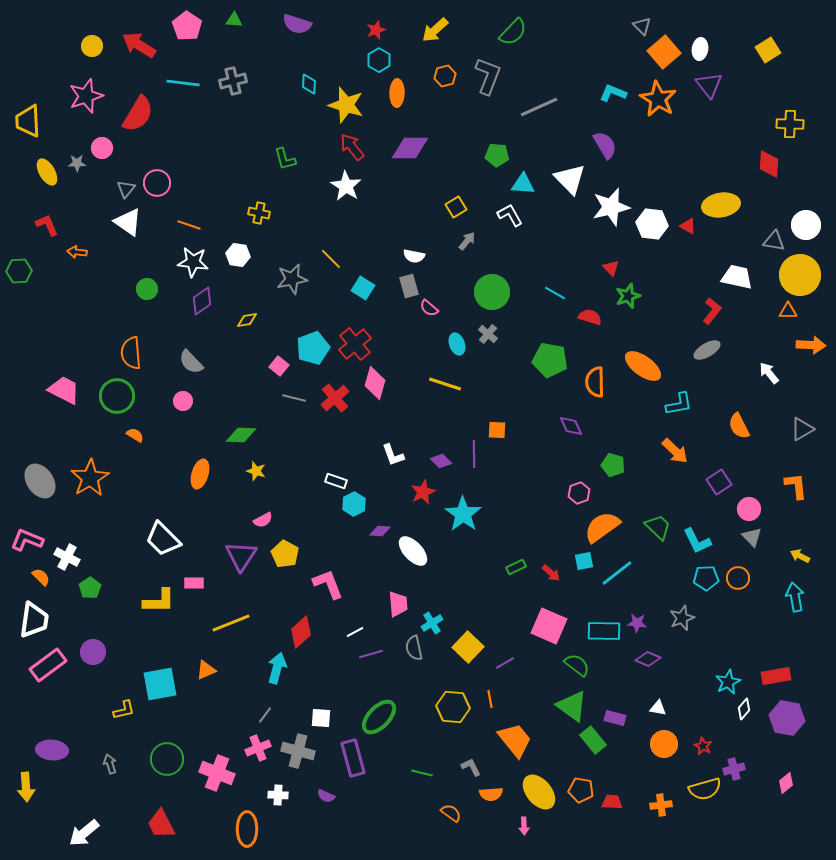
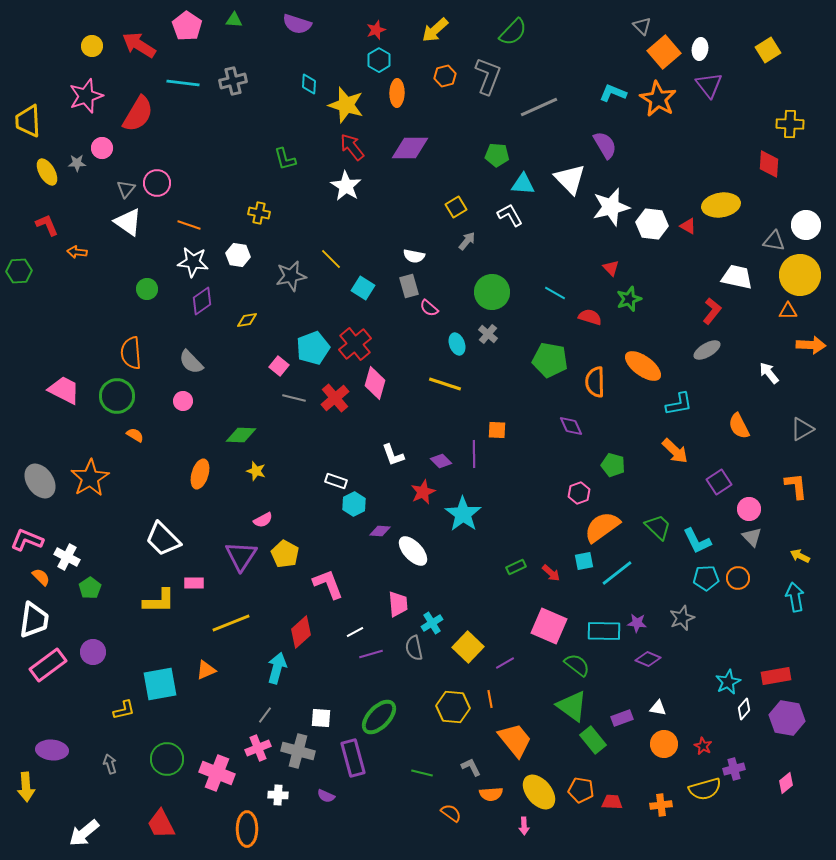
gray star at (292, 279): moved 1 px left, 3 px up
green star at (628, 296): moved 1 px right, 3 px down
purple rectangle at (615, 718): moved 7 px right; rotated 35 degrees counterclockwise
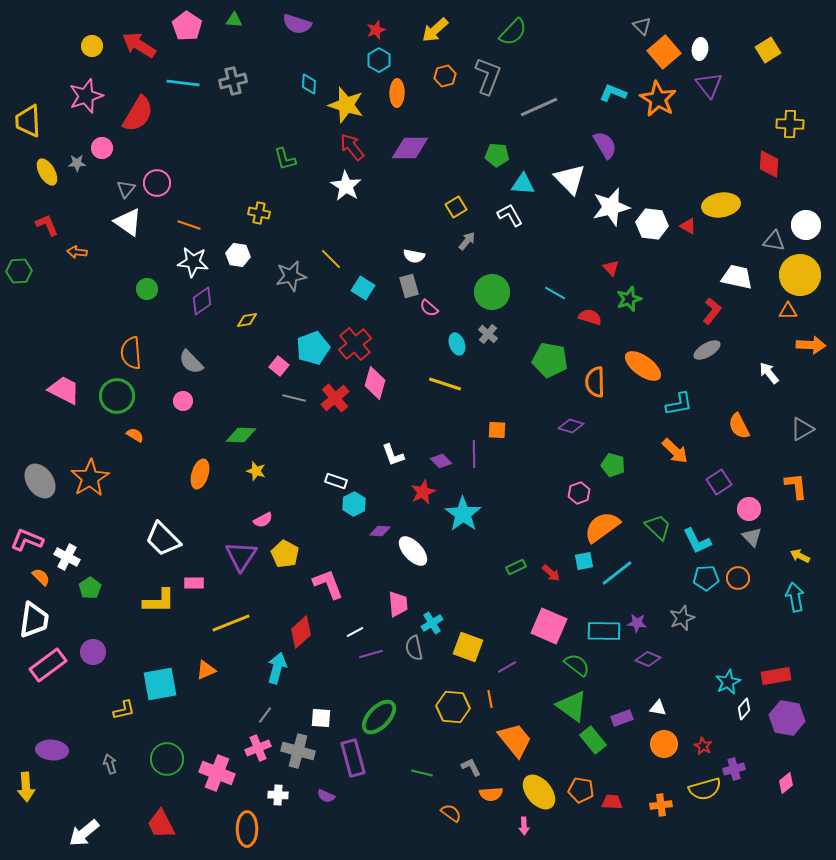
purple diamond at (571, 426): rotated 50 degrees counterclockwise
yellow square at (468, 647): rotated 24 degrees counterclockwise
purple line at (505, 663): moved 2 px right, 4 px down
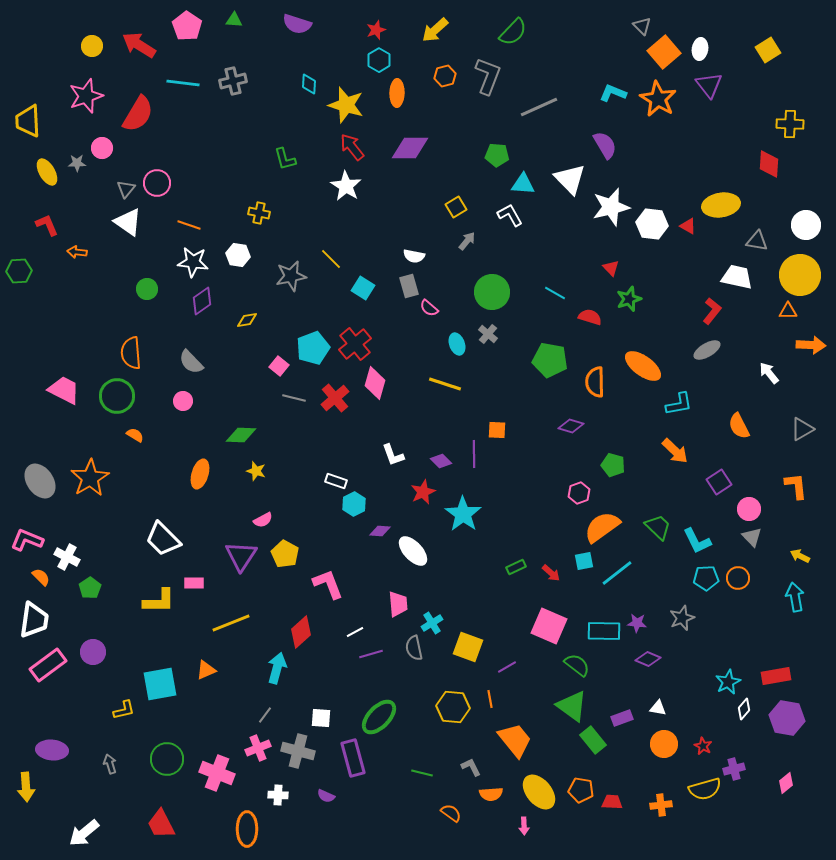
gray triangle at (774, 241): moved 17 px left
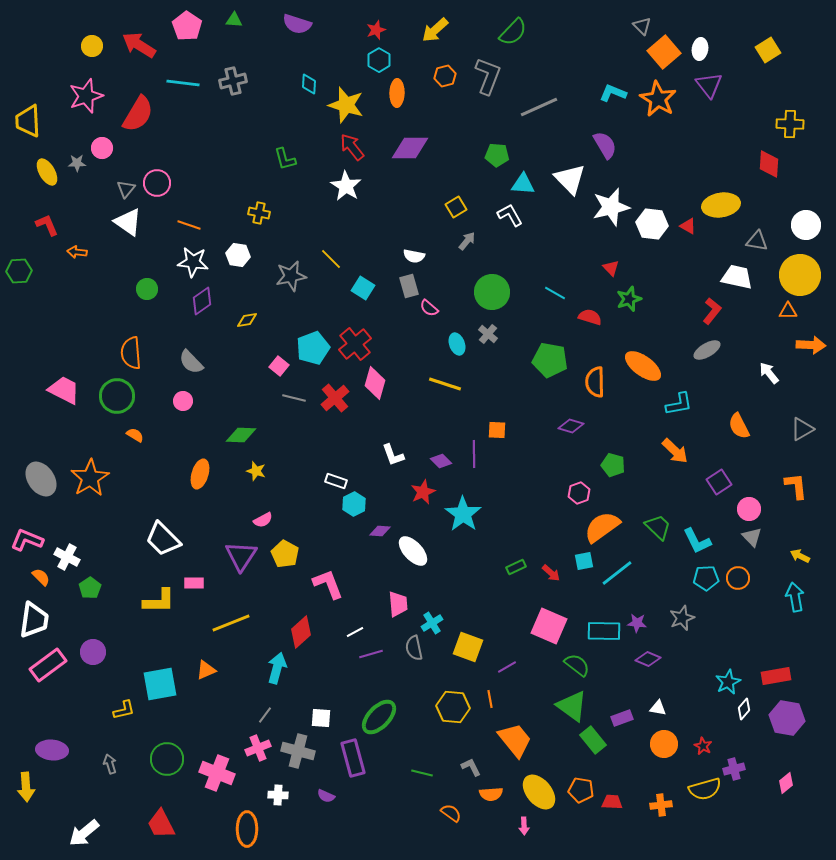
gray ellipse at (40, 481): moved 1 px right, 2 px up
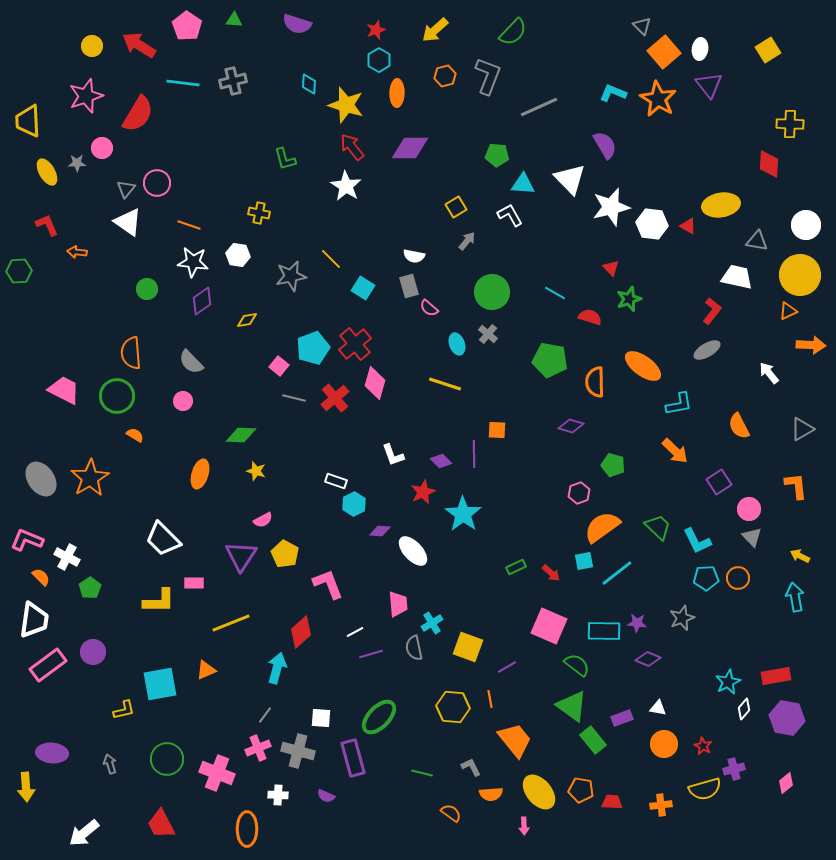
orange triangle at (788, 311): rotated 24 degrees counterclockwise
purple ellipse at (52, 750): moved 3 px down
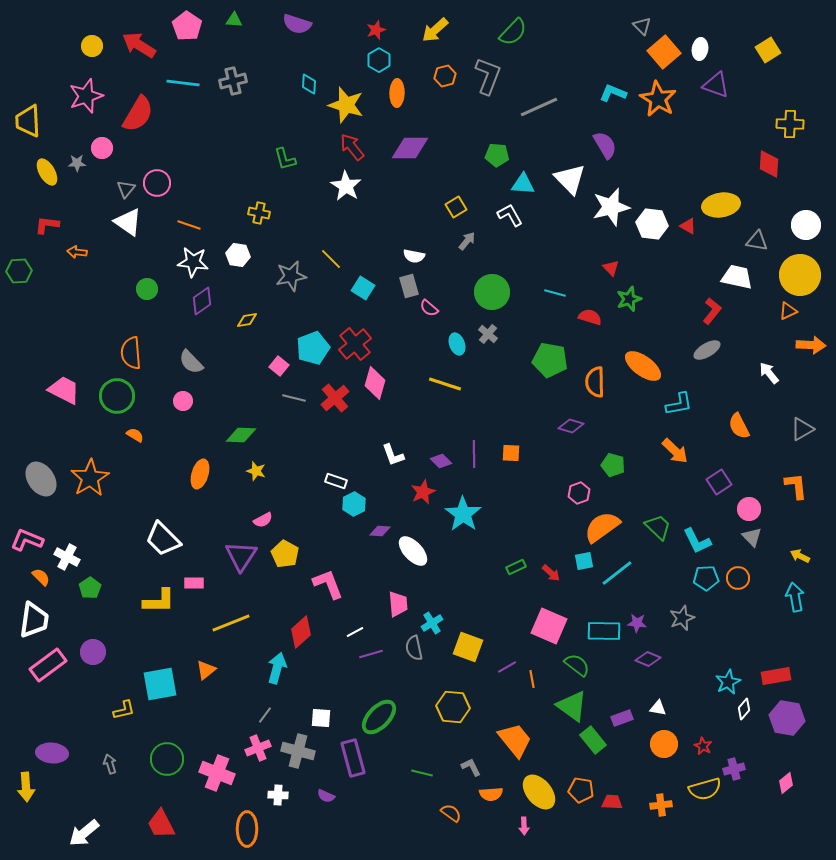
purple triangle at (709, 85): moved 7 px right; rotated 32 degrees counterclockwise
red L-shape at (47, 225): rotated 60 degrees counterclockwise
cyan line at (555, 293): rotated 15 degrees counterclockwise
orange square at (497, 430): moved 14 px right, 23 px down
orange triangle at (206, 670): rotated 15 degrees counterclockwise
orange line at (490, 699): moved 42 px right, 20 px up
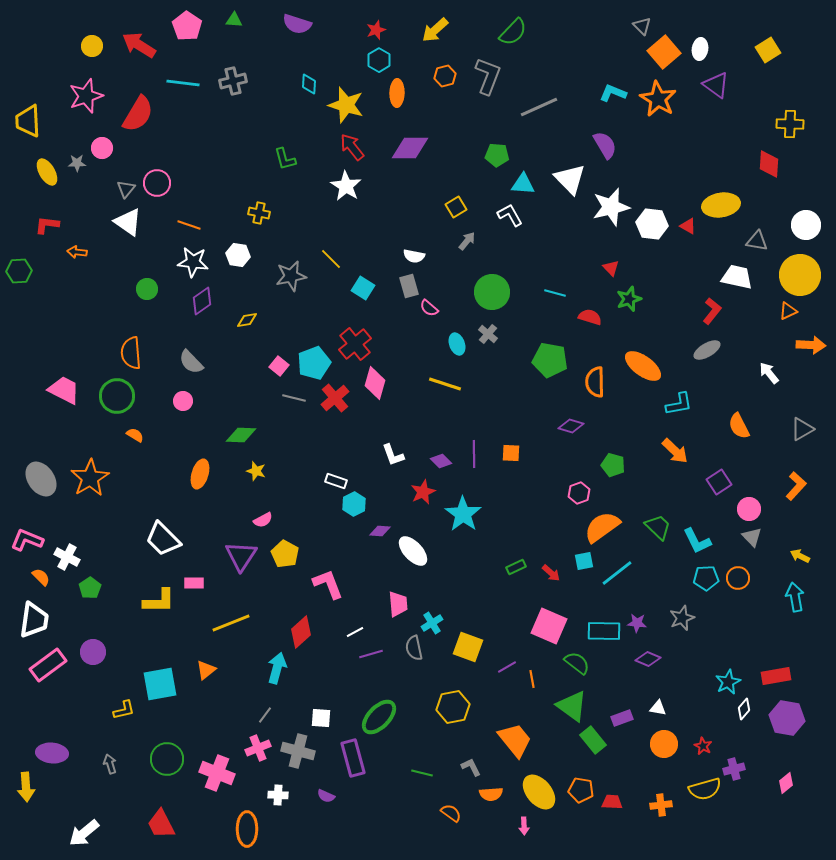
purple triangle at (716, 85): rotated 16 degrees clockwise
cyan pentagon at (313, 348): moved 1 px right, 15 px down
orange L-shape at (796, 486): rotated 48 degrees clockwise
green semicircle at (577, 665): moved 2 px up
yellow hexagon at (453, 707): rotated 16 degrees counterclockwise
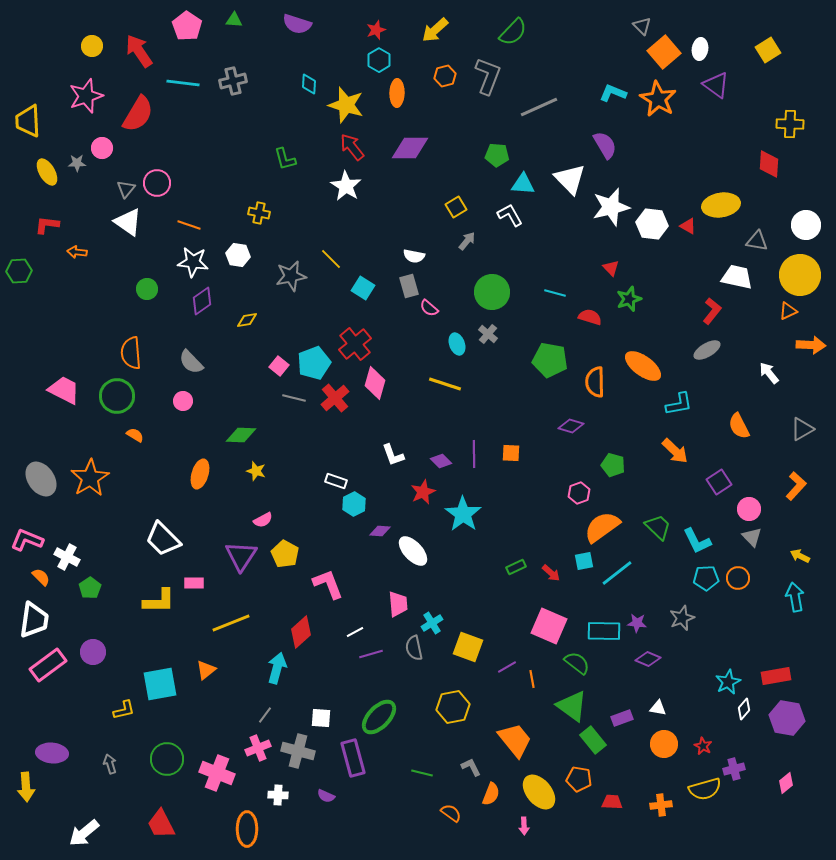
red arrow at (139, 45): moved 6 px down; rotated 24 degrees clockwise
orange pentagon at (581, 790): moved 2 px left, 11 px up
orange semicircle at (491, 794): rotated 65 degrees counterclockwise
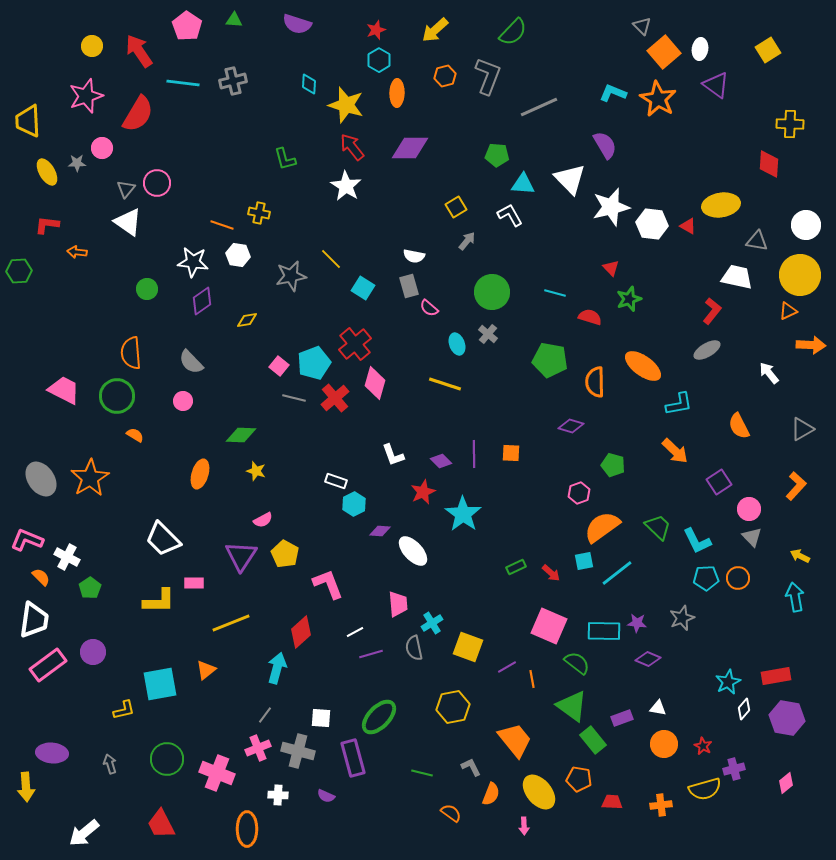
orange line at (189, 225): moved 33 px right
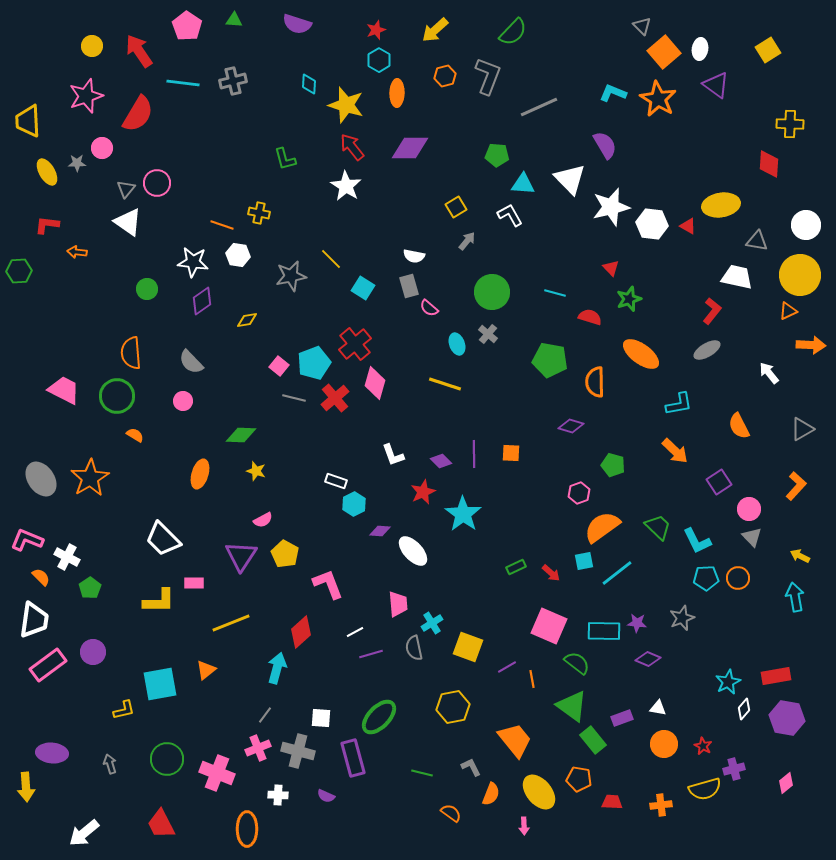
orange ellipse at (643, 366): moved 2 px left, 12 px up
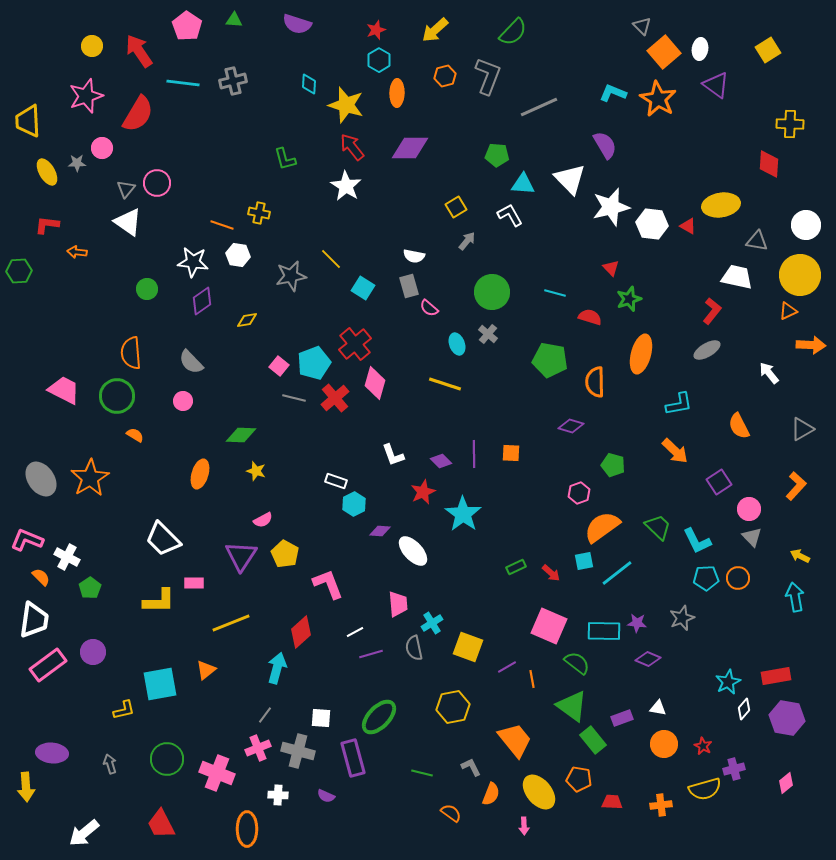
orange ellipse at (641, 354): rotated 69 degrees clockwise
